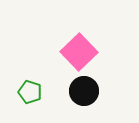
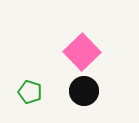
pink square: moved 3 px right
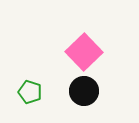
pink square: moved 2 px right
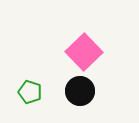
black circle: moved 4 px left
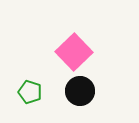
pink square: moved 10 px left
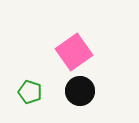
pink square: rotated 9 degrees clockwise
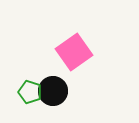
black circle: moved 27 px left
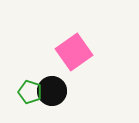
black circle: moved 1 px left
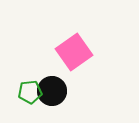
green pentagon: rotated 25 degrees counterclockwise
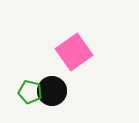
green pentagon: rotated 20 degrees clockwise
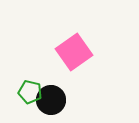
black circle: moved 1 px left, 9 px down
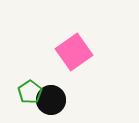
green pentagon: rotated 25 degrees clockwise
